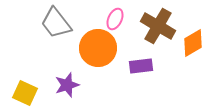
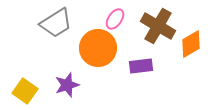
pink ellipse: rotated 10 degrees clockwise
gray trapezoid: rotated 84 degrees counterclockwise
orange diamond: moved 2 px left, 1 px down
yellow square: moved 2 px up; rotated 10 degrees clockwise
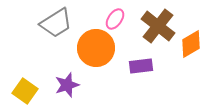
brown cross: rotated 8 degrees clockwise
orange circle: moved 2 px left
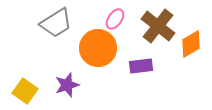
orange circle: moved 2 px right
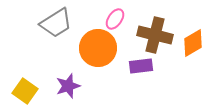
brown cross: moved 3 px left, 9 px down; rotated 24 degrees counterclockwise
orange diamond: moved 2 px right, 1 px up
purple star: moved 1 px right, 1 px down
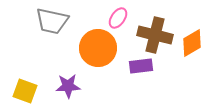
pink ellipse: moved 3 px right, 1 px up
gray trapezoid: moved 4 px left, 2 px up; rotated 44 degrees clockwise
orange diamond: moved 1 px left
purple star: rotated 15 degrees clockwise
yellow square: rotated 15 degrees counterclockwise
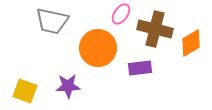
pink ellipse: moved 3 px right, 4 px up
brown cross: moved 6 px up
orange diamond: moved 1 px left
purple rectangle: moved 1 px left, 2 px down
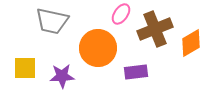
brown cross: rotated 36 degrees counterclockwise
purple rectangle: moved 4 px left, 4 px down
purple star: moved 6 px left, 10 px up
yellow square: moved 23 px up; rotated 20 degrees counterclockwise
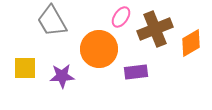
pink ellipse: moved 3 px down
gray trapezoid: rotated 48 degrees clockwise
orange circle: moved 1 px right, 1 px down
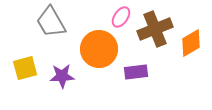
gray trapezoid: moved 1 px left, 1 px down
yellow square: rotated 15 degrees counterclockwise
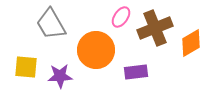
gray trapezoid: moved 2 px down
brown cross: moved 1 px up
orange circle: moved 3 px left, 1 px down
yellow square: moved 1 px right, 1 px up; rotated 20 degrees clockwise
purple star: moved 2 px left
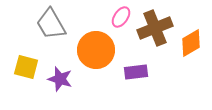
yellow square: rotated 10 degrees clockwise
purple star: moved 3 px down; rotated 20 degrees clockwise
